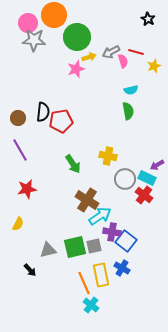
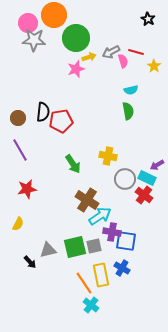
green circle: moved 1 px left, 1 px down
yellow star: rotated 16 degrees counterclockwise
blue square: rotated 30 degrees counterclockwise
black arrow: moved 8 px up
orange line: rotated 10 degrees counterclockwise
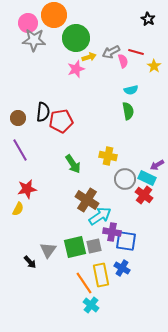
yellow semicircle: moved 15 px up
gray triangle: rotated 42 degrees counterclockwise
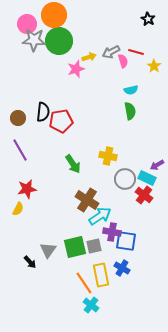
pink circle: moved 1 px left, 1 px down
green circle: moved 17 px left, 3 px down
green semicircle: moved 2 px right
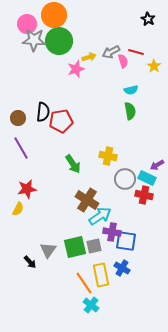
purple line: moved 1 px right, 2 px up
red cross: rotated 24 degrees counterclockwise
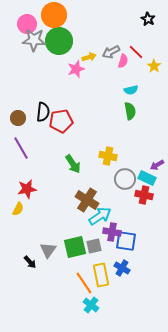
red line: rotated 28 degrees clockwise
pink semicircle: rotated 32 degrees clockwise
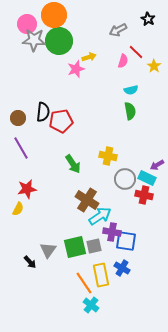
gray arrow: moved 7 px right, 22 px up
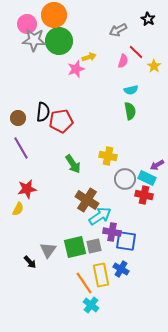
blue cross: moved 1 px left, 1 px down
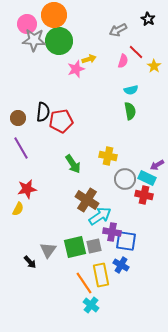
yellow arrow: moved 2 px down
blue cross: moved 4 px up
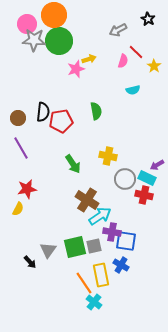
cyan semicircle: moved 2 px right
green semicircle: moved 34 px left
cyan cross: moved 3 px right, 3 px up
